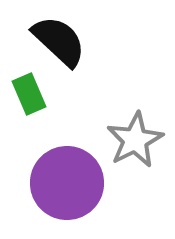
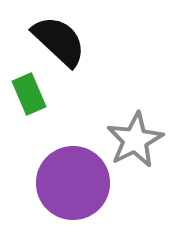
purple circle: moved 6 px right
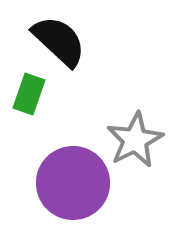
green rectangle: rotated 42 degrees clockwise
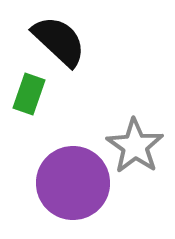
gray star: moved 6 px down; rotated 10 degrees counterclockwise
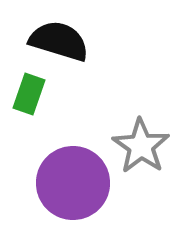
black semicircle: rotated 26 degrees counterclockwise
gray star: moved 6 px right
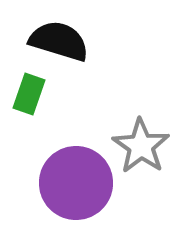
purple circle: moved 3 px right
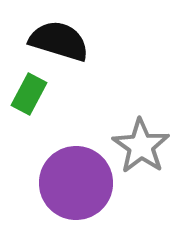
green rectangle: rotated 9 degrees clockwise
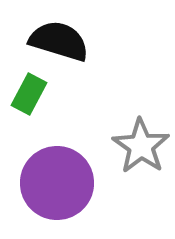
purple circle: moved 19 px left
